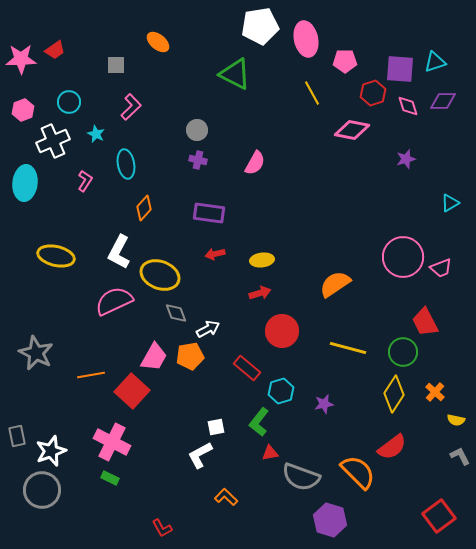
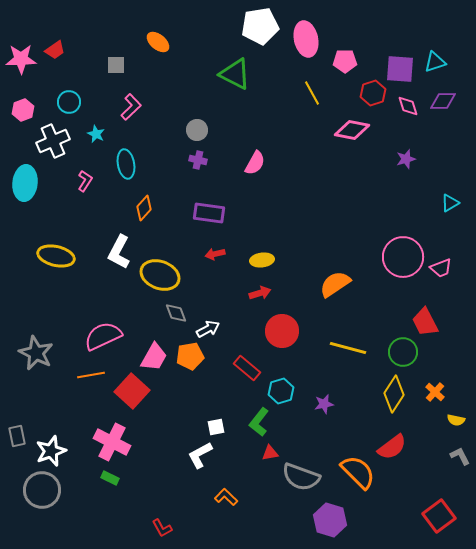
pink semicircle at (114, 301): moved 11 px left, 35 px down
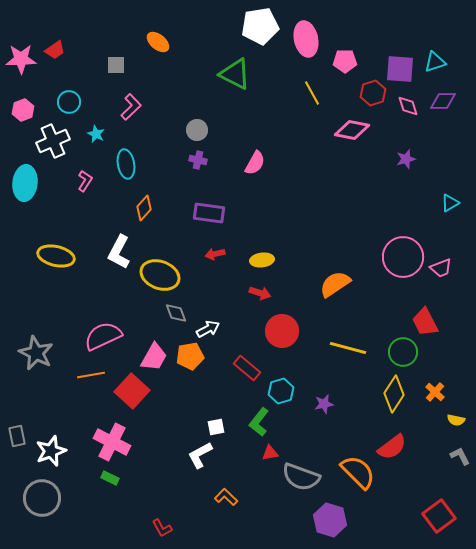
red arrow at (260, 293): rotated 35 degrees clockwise
gray circle at (42, 490): moved 8 px down
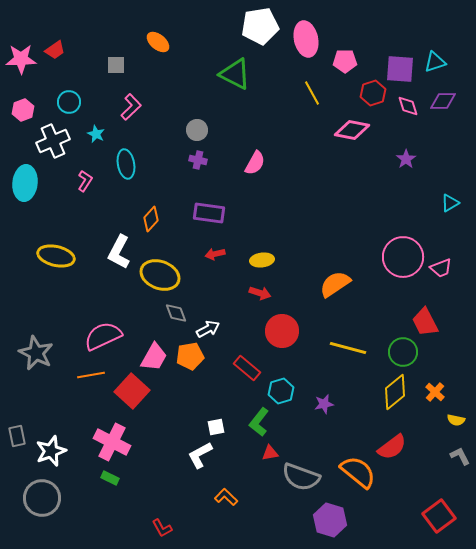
purple star at (406, 159): rotated 18 degrees counterclockwise
orange diamond at (144, 208): moved 7 px right, 11 px down
yellow diamond at (394, 394): moved 1 px right, 2 px up; rotated 18 degrees clockwise
orange semicircle at (358, 472): rotated 6 degrees counterclockwise
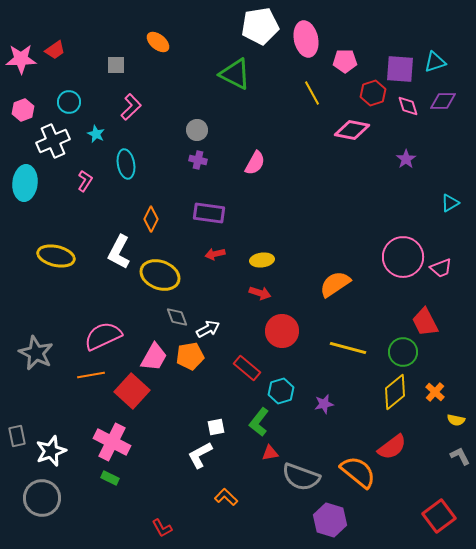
orange diamond at (151, 219): rotated 15 degrees counterclockwise
gray diamond at (176, 313): moved 1 px right, 4 px down
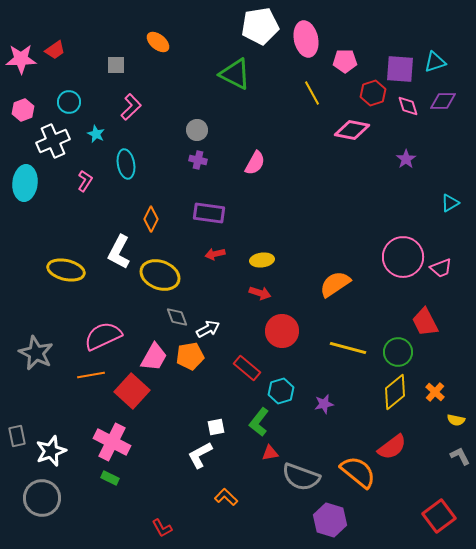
yellow ellipse at (56, 256): moved 10 px right, 14 px down
green circle at (403, 352): moved 5 px left
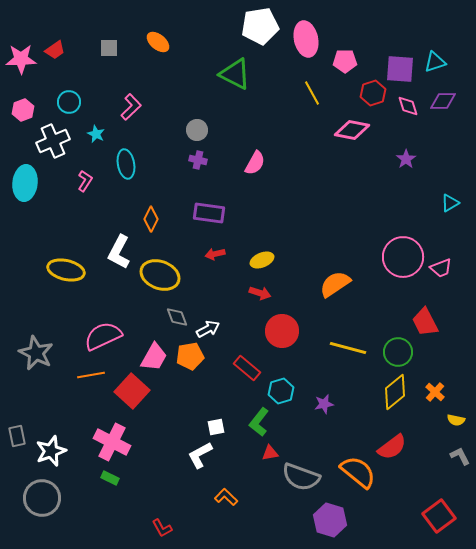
gray square at (116, 65): moved 7 px left, 17 px up
yellow ellipse at (262, 260): rotated 15 degrees counterclockwise
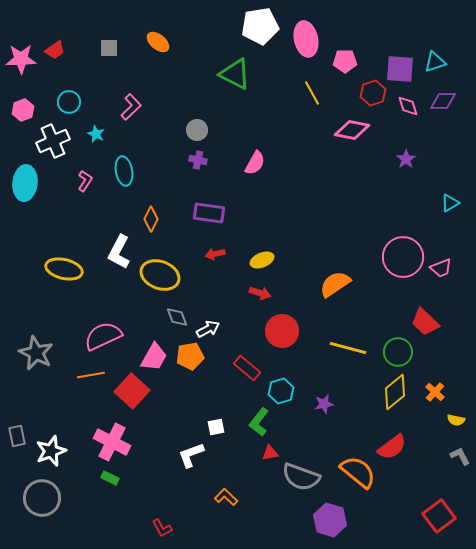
cyan ellipse at (126, 164): moved 2 px left, 7 px down
yellow ellipse at (66, 270): moved 2 px left, 1 px up
red trapezoid at (425, 322): rotated 20 degrees counterclockwise
white L-shape at (200, 455): moved 9 px left; rotated 8 degrees clockwise
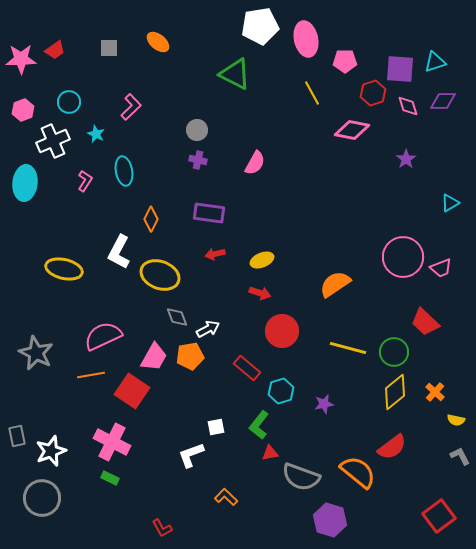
green circle at (398, 352): moved 4 px left
red square at (132, 391): rotated 8 degrees counterclockwise
green L-shape at (259, 422): moved 3 px down
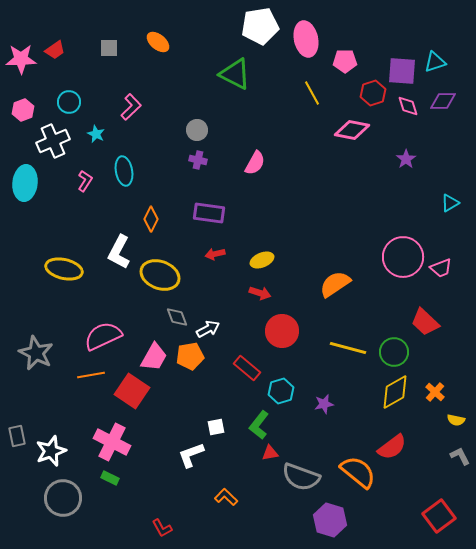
purple square at (400, 69): moved 2 px right, 2 px down
yellow diamond at (395, 392): rotated 9 degrees clockwise
gray circle at (42, 498): moved 21 px right
